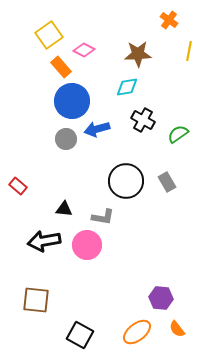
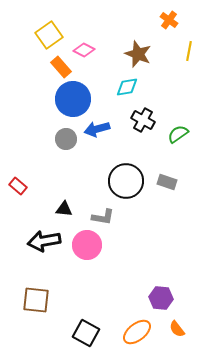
brown star: rotated 24 degrees clockwise
blue circle: moved 1 px right, 2 px up
gray rectangle: rotated 42 degrees counterclockwise
black square: moved 6 px right, 2 px up
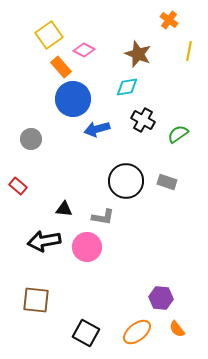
gray circle: moved 35 px left
pink circle: moved 2 px down
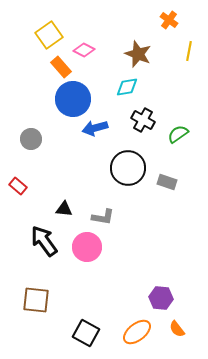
blue arrow: moved 2 px left, 1 px up
black circle: moved 2 px right, 13 px up
black arrow: rotated 64 degrees clockwise
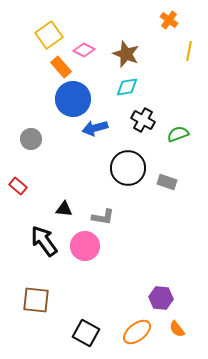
brown star: moved 12 px left
green semicircle: rotated 15 degrees clockwise
pink circle: moved 2 px left, 1 px up
